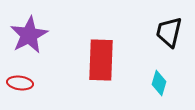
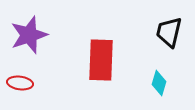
purple star: rotated 9 degrees clockwise
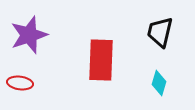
black trapezoid: moved 9 px left
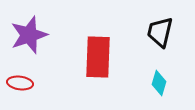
red rectangle: moved 3 px left, 3 px up
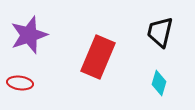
red rectangle: rotated 21 degrees clockwise
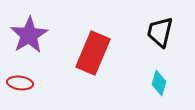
purple star: rotated 12 degrees counterclockwise
red rectangle: moved 5 px left, 4 px up
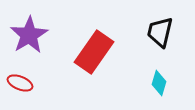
red rectangle: moved 1 px right, 1 px up; rotated 12 degrees clockwise
red ellipse: rotated 15 degrees clockwise
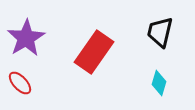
purple star: moved 3 px left, 3 px down
red ellipse: rotated 25 degrees clockwise
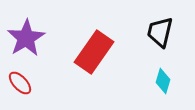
cyan diamond: moved 4 px right, 2 px up
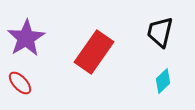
cyan diamond: rotated 30 degrees clockwise
